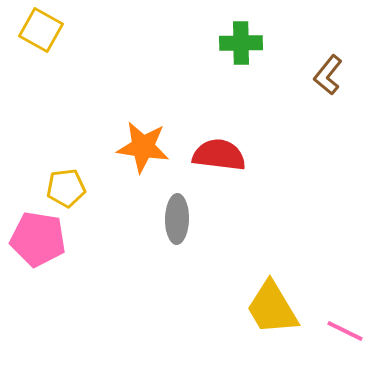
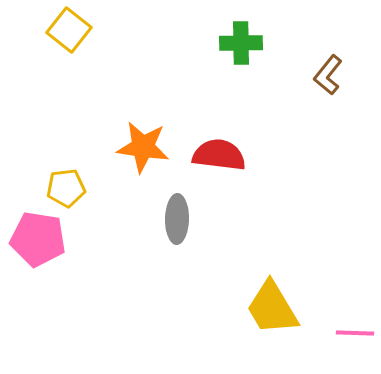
yellow square: moved 28 px right; rotated 9 degrees clockwise
pink line: moved 10 px right, 2 px down; rotated 24 degrees counterclockwise
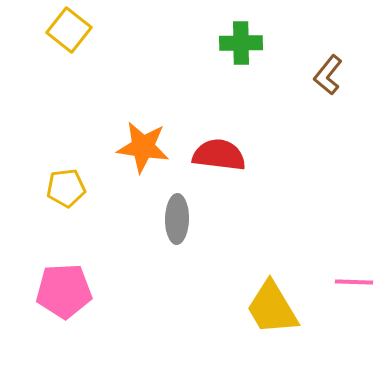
pink pentagon: moved 26 px right, 52 px down; rotated 12 degrees counterclockwise
pink line: moved 1 px left, 51 px up
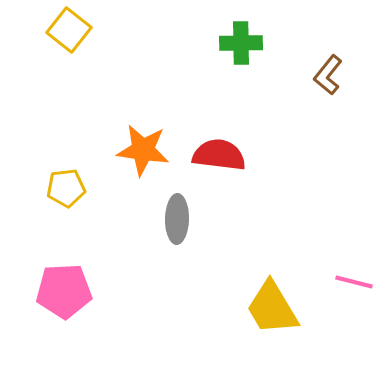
orange star: moved 3 px down
pink line: rotated 12 degrees clockwise
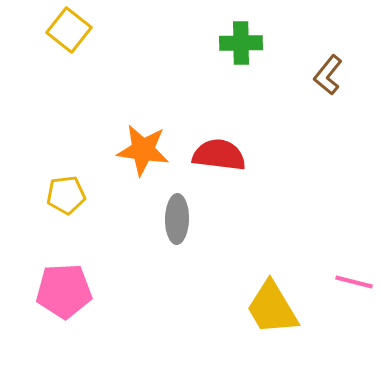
yellow pentagon: moved 7 px down
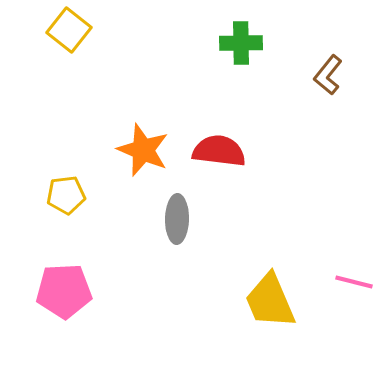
orange star: rotated 14 degrees clockwise
red semicircle: moved 4 px up
yellow trapezoid: moved 2 px left, 7 px up; rotated 8 degrees clockwise
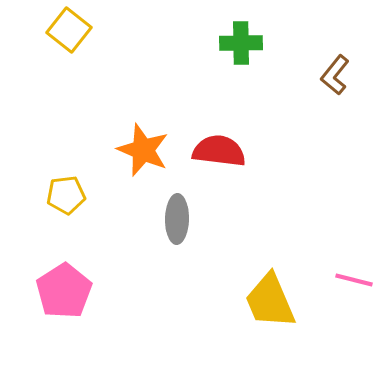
brown L-shape: moved 7 px right
pink line: moved 2 px up
pink pentagon: rotated 30 degrees counterclockwise
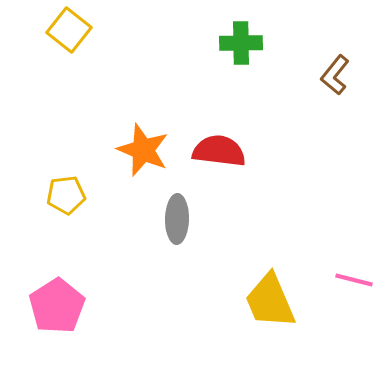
pink pentagon: moved 7 px left, 15 px down
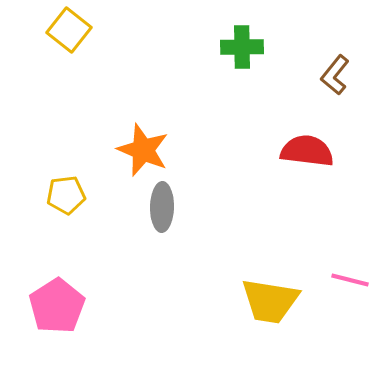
green cross: moved 1 px right, 4 px down
red semicircle: moved 88 px right
gray ellipse: moved 15 px left, 12 px up
pink line: moved 4 px left
yellow trapezoid: rotated 58 degrees counterclockwise
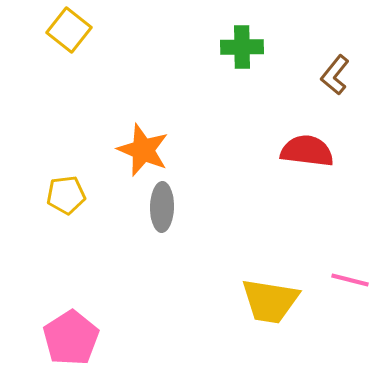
pink pentagon: moved 14 px right, 32 px down
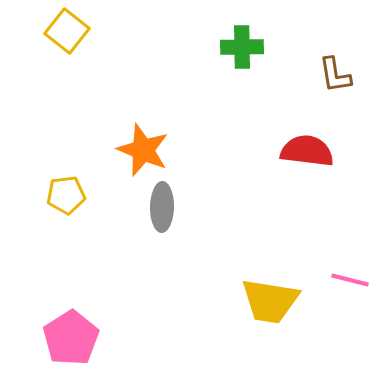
yellow square: moved 2 px left, 1 px down
brown L-shape: rotated 48 degrees counterclockwise
